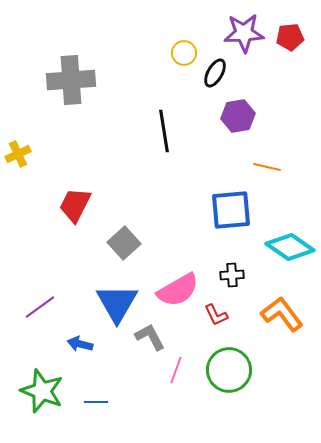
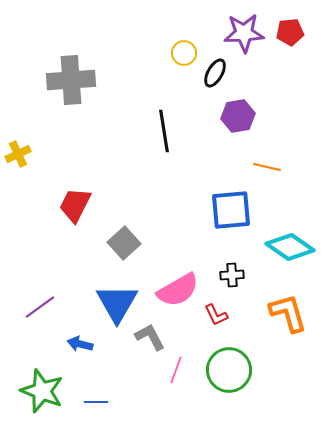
red pentagon: moved 5 px up
orange L-shape: moved 6 px right, 1 px up; rotated 21 degrees clockwise
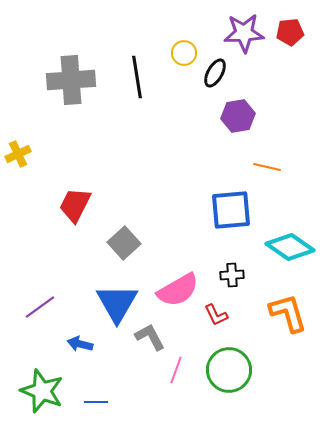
black line: moved 27 px left, 54 px up
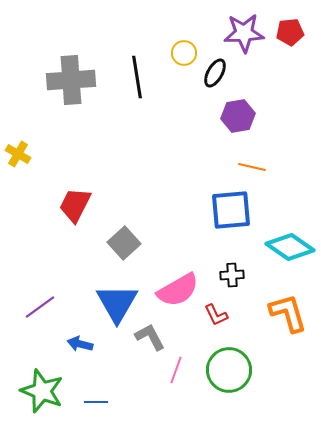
yellow cross: rotated 35 degrees counterclockwise
orange line: moved 15 px left
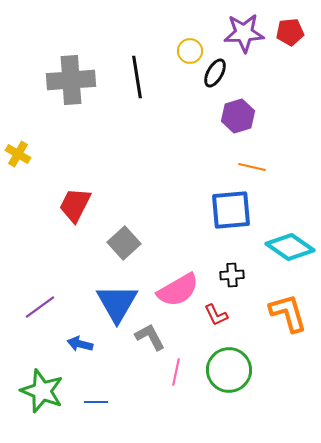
yellow circle: moved 6 px right, 2 px up
purple hexagon: rotated 8 degrees counterclockwise
pink line: moved 2 px down; rotated 8 degrees counterclockwise
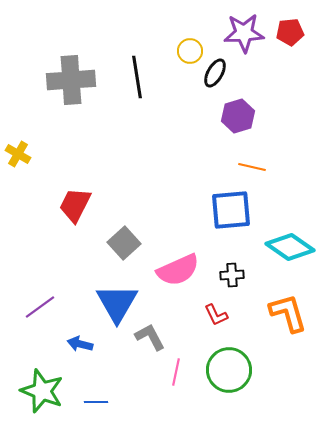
pink semicircle: moved 20 px up; rotated 6 degrees clockwise
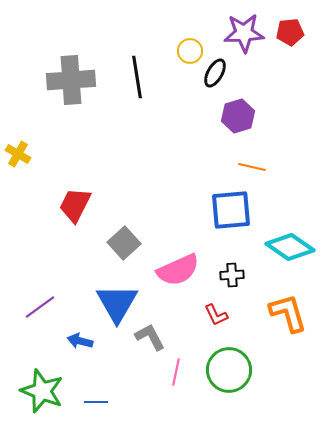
blue arrow: moved 3 px up
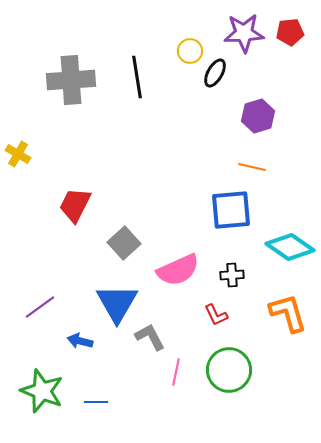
purple hexagon: moved 20 px right
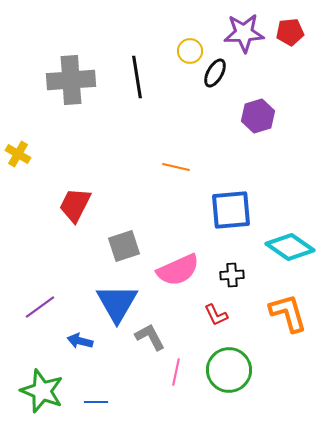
orange line: moved 76 px left
gray square: moved 3 px down; rotated 24 degrees clockwise
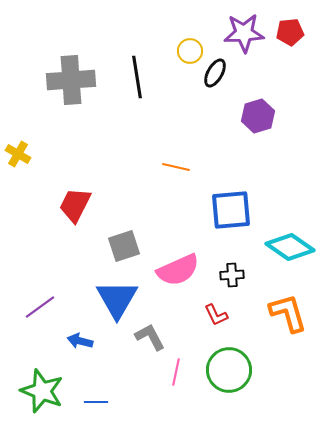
blue triangle: moved 4 px up
